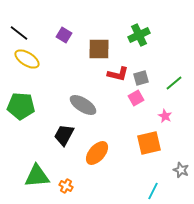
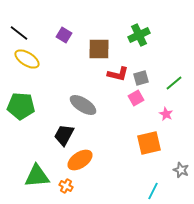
pink star: moved 1 px right, 2 px up
orange ellipse: moved 17 px left, 7 px down; rotated 15 degrees clockwise
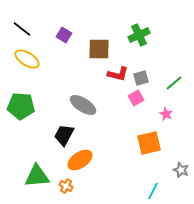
black line: moved 3 px right, 4 px up
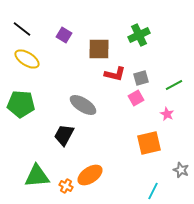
red L-shape: moved 3 px left
green line: moved 2 px down; rotated 12 degrees clockwise
green pentagon: moved 2 px up
pink star: moved 1 px right
orange ellipse: moved 10 px right, 15 px down
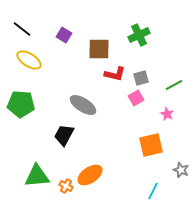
yellow ellipse: moved 2 px right, 1 px down
orange square: moved 2 px right, 2 px down
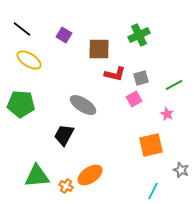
pink square: moved 2 px left, 1 px down
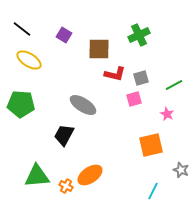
pink square: rotated 14 degrees clockwise
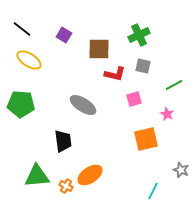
gray square: moved 2 px right, 12 px up; rotated 28 degrees clockwise
black trapezoid: moved 1 px left, 6 px down; rotated 145 degrees clockwise
orange square: moved 5 px left, 6 px up
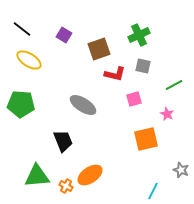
brown square: rotated 20 degrees counterclockwise
black trapezoid: rotated 15 degrees counterclockwise
